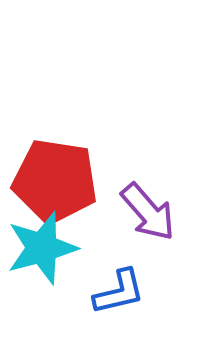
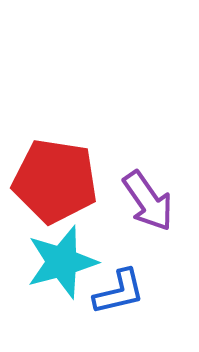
purple arrow: moved 11 px up; rotated 6 degrees clockwise
cyan star: moved 20 px right, 14 px down
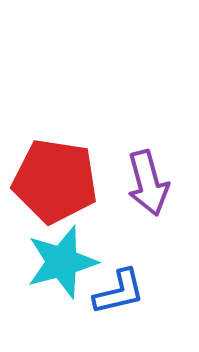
purple arrow: moved 18 px up; rotated 20 degrees clockwise
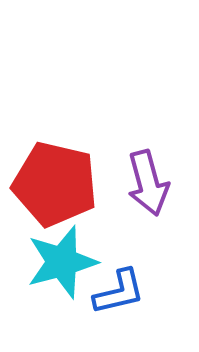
red pentagon: moved 3 px down; rotated 4 degrees clockwise
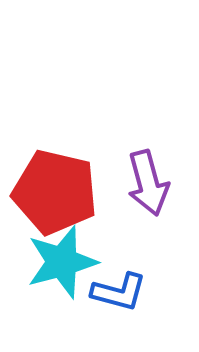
red pentagon: moved 8 px down
blue L-shape: rotated 28 degrees clockwise
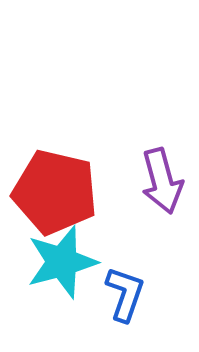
purple arrow: moved 14 px right, 2 px up
blue L-shape: moved 6 px right, 2 px down; rotated 86 degrees counterclockwise
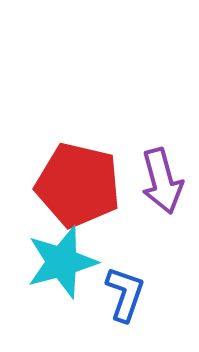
red pentagon: moved 23 px right, 7 px up
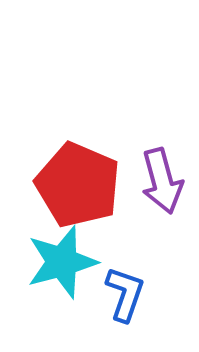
red pentagon: rotated 10 degrees clockwise
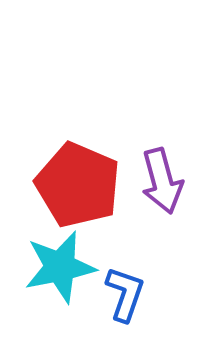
cyan star: moved 2 px left, 5 px down; rotated 4 degrees clockwise
